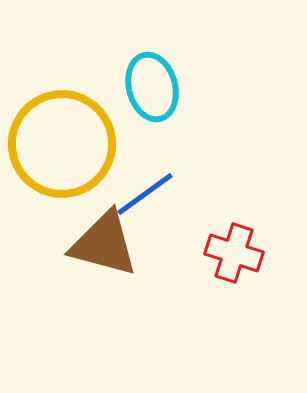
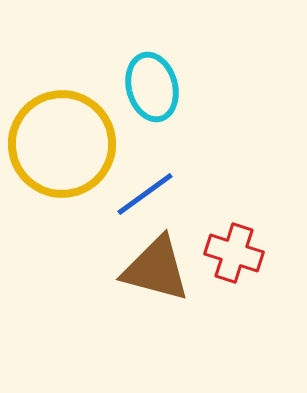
brown triangle: moved 52 px right, 25 px down
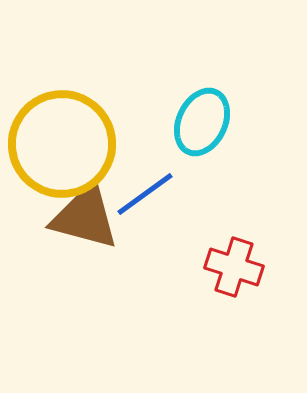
cyan ellipse: moved 50 px right, 35 px down; rotated 40 degrees clockwise
red cross: moved 14 px down
brown triangle: moved 71 px left, 52 px up
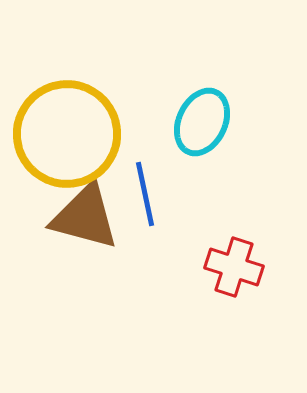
yellow circle: moved 5 px right, 10 px up
blue line: rotated 66 degrees counterclockwise
